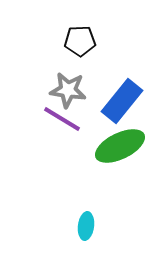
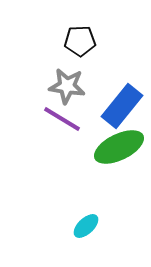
gray star: moved 1 px left, 4 px up
blue rectangle: moved 5 px down
green ellipse: moved 1 px left, 1 px down
cyan ellipse: rotated 40 degrees clockwise
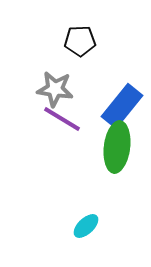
gray star: moved 12 px left, 3 px down
green ellipse: moved 2 px left; rotated 57 degrees counterclockwise
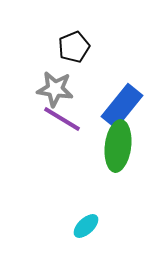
black pentagon: moved 6 px left, 6 px down; rotated 20 degrees counterclockwise
green ellipse: moved 1 px right, 1 px up
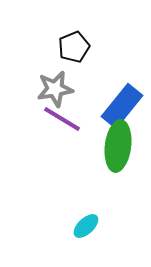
gray star: rotated 18 degrees counterclockwise
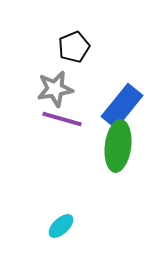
purple line: rotated 15 degrees counterclockwise
cyan ellipse: moved 25 px left
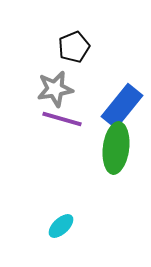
green ellipse: moved 2 px left, 2 px down
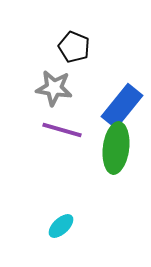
black pentagon: rotated 28 degrees counterclockwise
gray star: moved 1 px left, 1 px up; rotated 18 degrees clockwise
purple line: moved 11 px down
